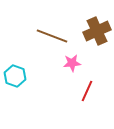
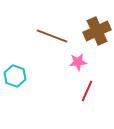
pink star: moved 6 px right, 1 px up
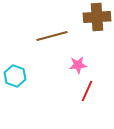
brown cross: moved 14 px up; rotated 20 degrees clockwise
brown line: rotated 36 degrees counterclockwise
pink star: moved 3 px down
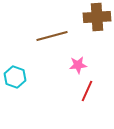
cyan hexagon: moved 1 px down
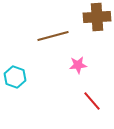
brown line: moved 1 px right
red line: moved 5 px right, 10 px down; rotated 65 degrees counterclockwise
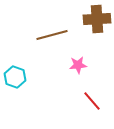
brown cross: moved 2 px down
brown line: moved 1 px left, 1 px up
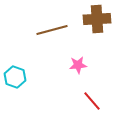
brown line: moved 5 px up
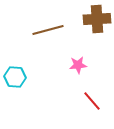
brown line: moved 4 px left
cyan hexagon: rotated 15 degrees counterclockwise
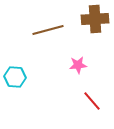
brown cross: moved 2 px left
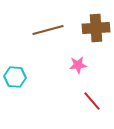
brown cross: moved 1 px right, 9 px down
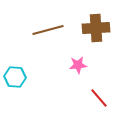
red line: moved 7 px right, 3 px up
